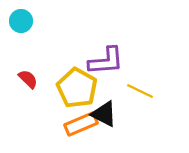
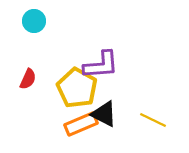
cyan circle: moved 13 px right
purple L-shape: moved 5 px left, 4 px down
red semicircle: rotated 70 degrees clockwise
yellow line: moved 13 px right, 29 px down
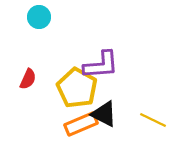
cyan circle: moved 5 px right, 4 px up
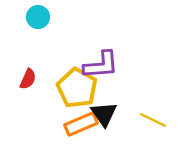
cyan circle: moved 1 px left
black triangle: rotated 28 degrees clockwise
